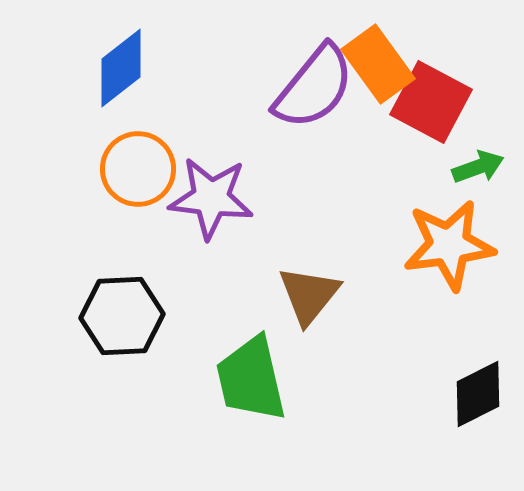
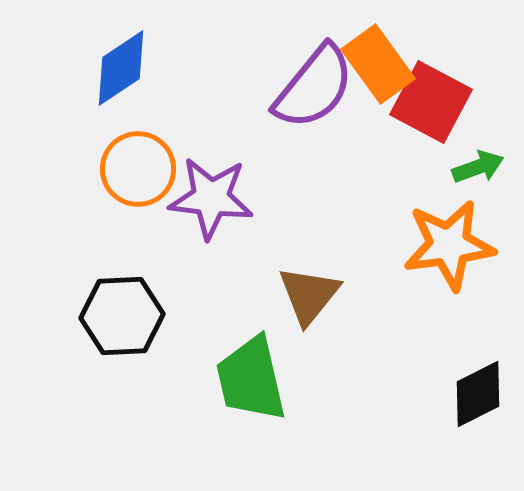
blue diamond: rotated 4 degrees clockwise
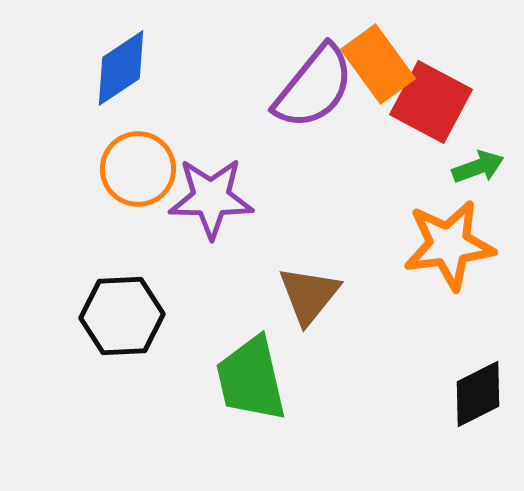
purple star: rotated 6 degrees counterclockwise
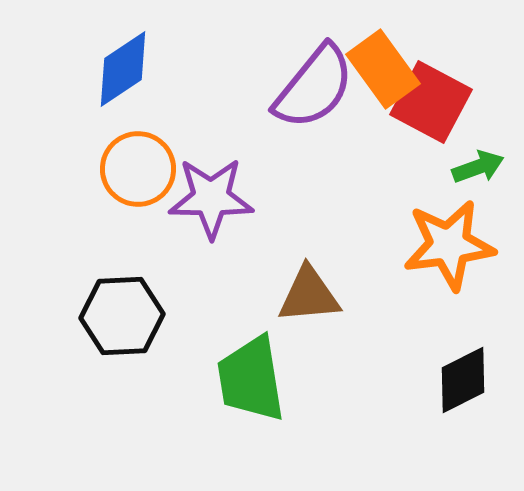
orange rectangle: moved 5 px right, 5 px down
blue diamond: moved 2 px right, 1 px down
brown triangle: rotated 46 degrees clockwise
green trapezoid: rotated 4 degrees clockwise
black diamond: moved 15 px left, 14 px up
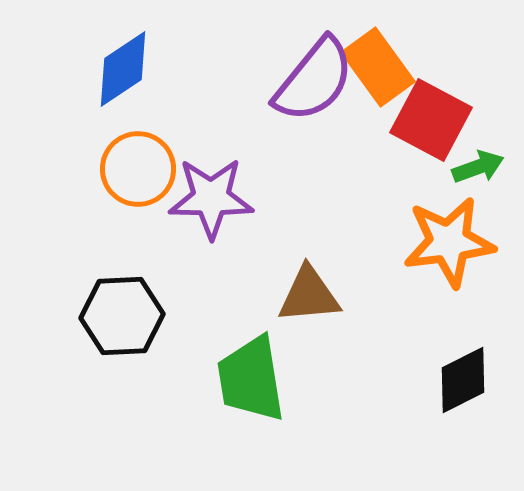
orange rectangle: moved 5 px left, 2 px up
purple semicircle: moved 7 px up
red square: moved 18 px down
orange star: moved 3 px up
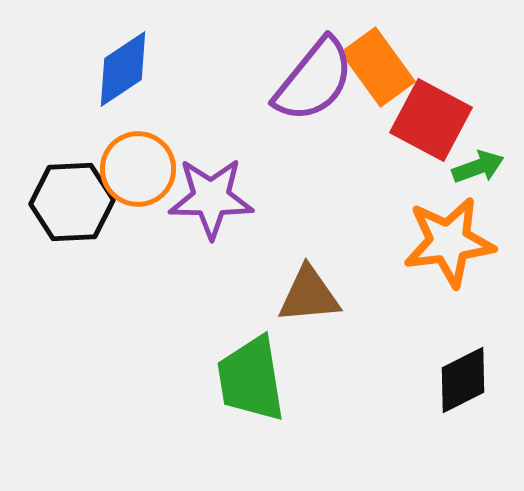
black hexagon: moved 50 px left, 114 px up
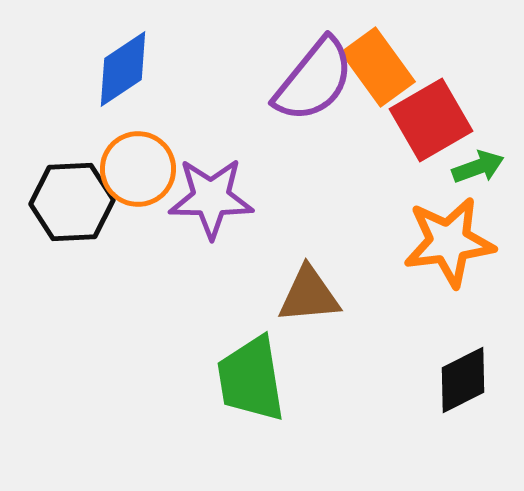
red square: rotated 32 degrees clockwise
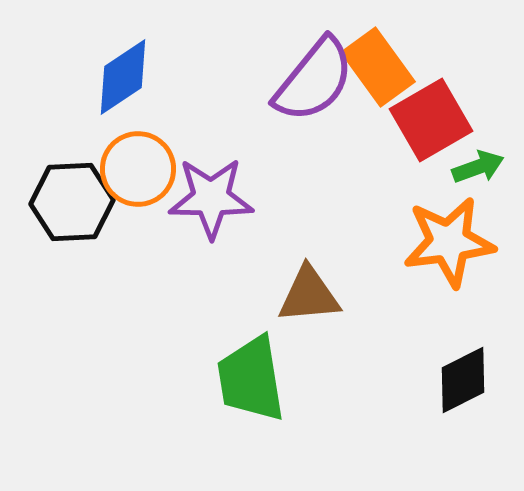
blue diamond: moved 8 px down
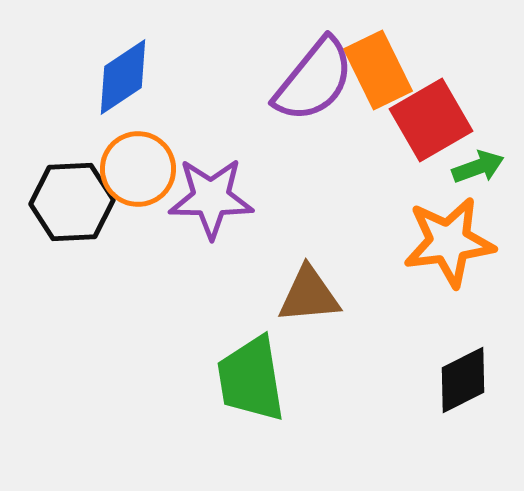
orange rectangle: moved 3 px down; rotated 10 degrees clockwise
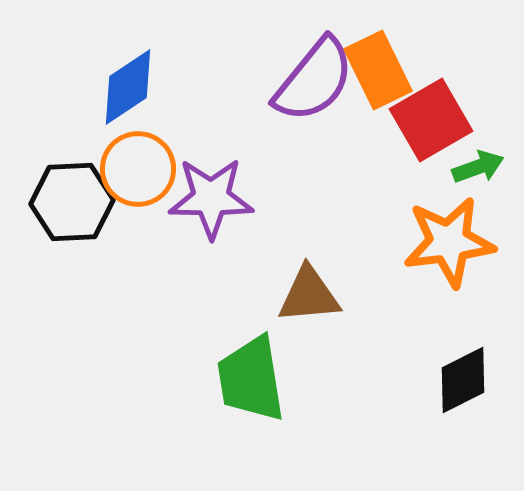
blue diamond: moved 5 px right, 10 px down
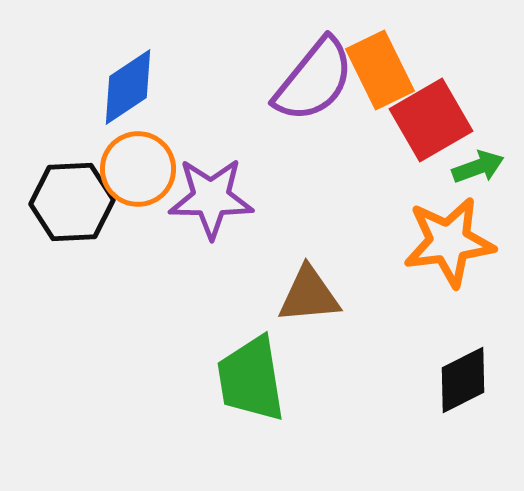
orange rectangle: moved 2 px right
